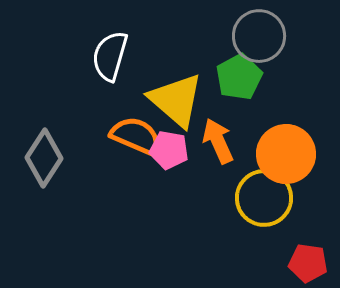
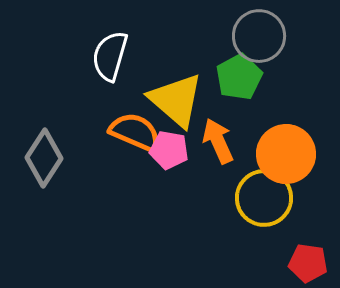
orange semicircle: moved 1 px left, 4 px up
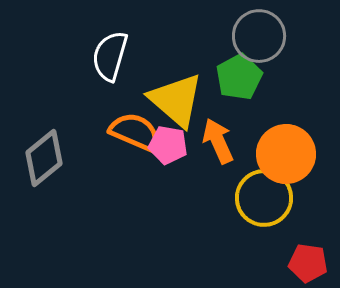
pink pentagon: moved 1 px left, 5 px up
gray diamond: rotated 18 degrees clockwise
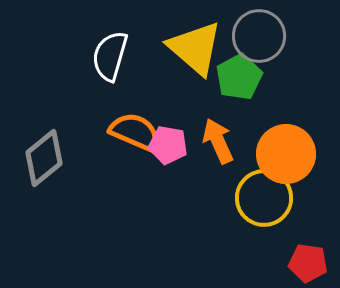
yellow triangle: moved 19 px right, 52 px up
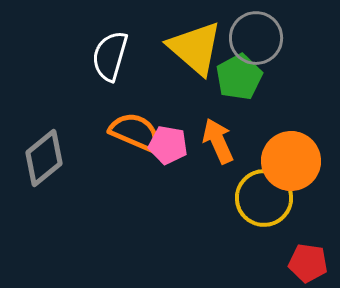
gray circle: moved 3 px left, 2 px down
orange circle: moved 5 px right, 7 px down
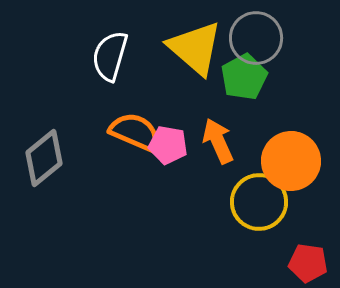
green pentagon: moved 5 px right
yellow circle: moved 5 px left, 4 px down
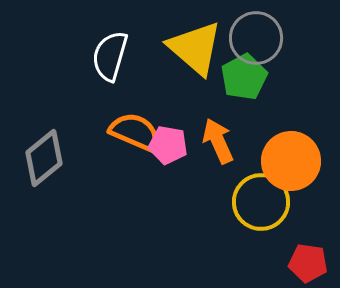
yellow circle: moved 2 px right
